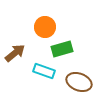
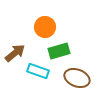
green rectangle: moved 3 px left, 2 px down
cyan rectangle: moved 6 px left
brown ellipse: moved 2 px left, 4 px up
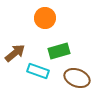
orange circle: moved 9 px up
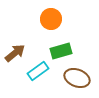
orange circle: moved 6 px right, 1 px down
green rectangle: moved 2 px right
cyan rectangle: rotated 55 degrees counterclockwise
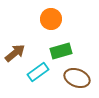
cyan rectangle: moved 1 px down
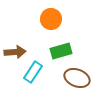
brown arrow: moved 1 px up; rotated 35 degrees clockwise
cyan rectangle: moved 5 px left; rotated 20 degrees counterclockwise
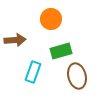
brown arrow: moved 12 px up
cyan rectangle: rotated 15 degrees counterclockwise
brown ellipse: moved 2 px up; rotated 55 degrees clockwise
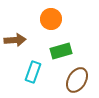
brown ellipse: moved 4 px down; rotated 45 degrees clockwise
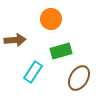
cyan rectangle: rotated 15 degrees clockwise
brown ellipse: moved 2 px right, 2 px up
